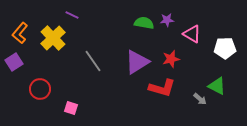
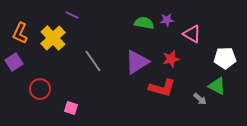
orange L-shape: rotated 15 degrees counterclockwise
white pentagon: moved 10 px down
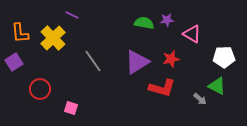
orange L-shape: rotated 30 degrees counterclockwise
white pentagon: moved 1 px left, 1 px up
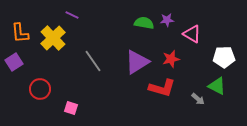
gray arrow: moved 2 px left
